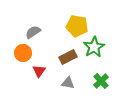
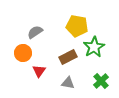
gray semicircle: moved 2 px right
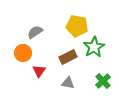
green cross: moved 2 px right
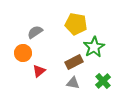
yellow pentagon: moved 1 px left, 2 px up
brown rectangle: moved 6 px right, 5 px down
red triangle: rotated 16 degrees clockwise
gray triangle: moved 5 px right
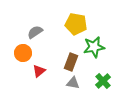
green star: rotated 20 degrees clockwise
brown rectangle: moved 3 px left; rotated 42 degrees counterclockwise
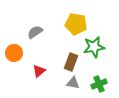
orange circle: moved 9 px left
green cross: moved 4 px left, 3 px down; rotated 21 degrees clockwise
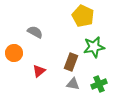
yellow pentagon: moved 7 px right, 8 px up; rotated 15 degrees clockwise
gray semicircle: rotated 63 degrees clockwise
gray triangle: moved 1 px down
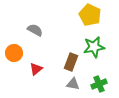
yellow pentagon: moved 7 px right, 1 px up
gray semicircle: moved 2 px up
red triangle: moved 3 px left, 2 px up
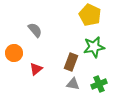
gray semicircle: rotated 21 degrees clockwise
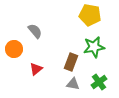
yellow pentagon: rotated 15 degrees counterclockwise
gray semicircle: moved 1 px down
orange circle: moved 4 px up
green cross: moved 2 px up; rotated 14 degrees counterclockwise
